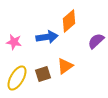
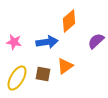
blue arrow: moved 5 px down
brown square: rotated 28 degrees clockwise
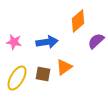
orange diamond: moved 9 px right
orange triangle: moved 1 px left, 1 px down
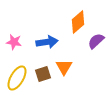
orange diamond: moved 1 px down
orange triangle: rotated 24 degrees counterclockwise
brown square: rotated 28 degrees counterclockwise
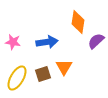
orange diamond: rotated 40 degrees counterclockwise
pink star: moved 1 px left
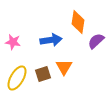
blue arrow: moved 4 px right, 2 px up
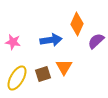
orange diamond: moved 1 px left, 2 px down; rotated 15 degrees clockwise
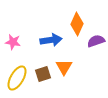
purple semicircle: rotated 24 degrees clockwise
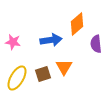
orange diamond: rotated 25 degrees clockwise
purple semicircle: moved 3 px down; rotated 78 degrees counterclockwise
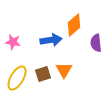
orange diamond: moved 3 px left, 1 px down
purple semicircle: moved 1 px up
orange triangle: moved 3 px down
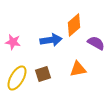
purple semicircle: rotated 126 degrees clockwise
orange triangle: moved 14 px right, 1 px up; rotated 48 degrees clockwise
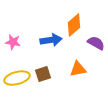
yellow ellipse: rotated 45 degrees clockwise
